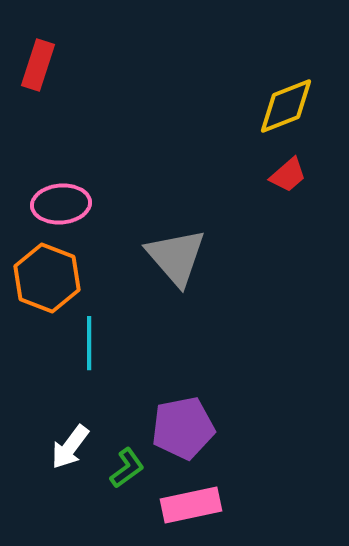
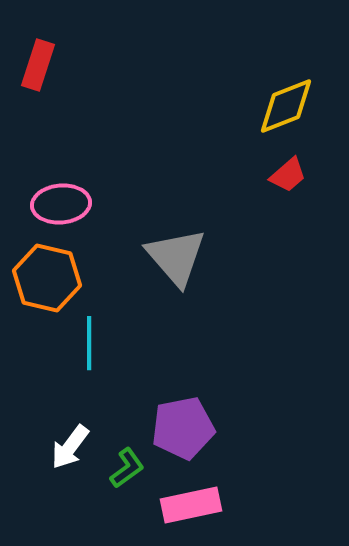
orange hexagon: rotated 8 degrees counterclockwise
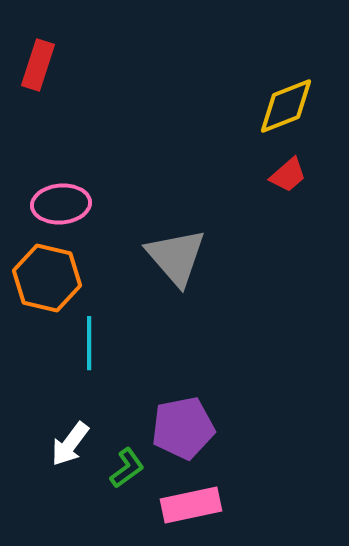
white arrow: moved 3 px up
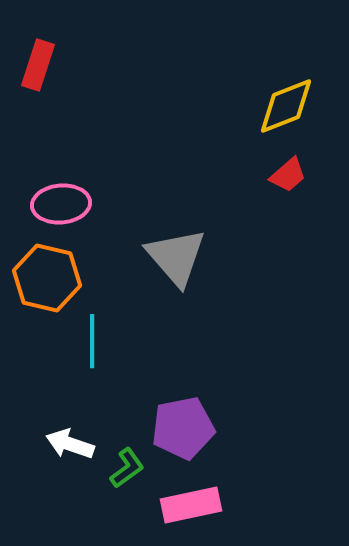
cyan line: moved 3 px right, 2 px up
white arrow: rotated 72 degrees clockwise
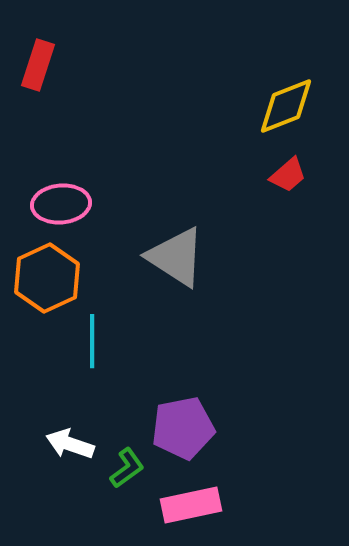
gray triangle: rotated 16 degrees counterclockwise
orange hexagon: rotated 22 degrees clockwise
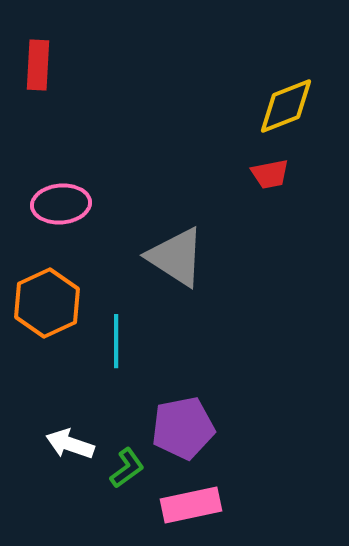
red rectangle: rotated 15 degrees counterclockwise
red trapezoid: moved 18 px left, 1 px up; rotated 30 degrees clockwise
orange hexagon: moved 25 px down
cyan line: moved 24 px right
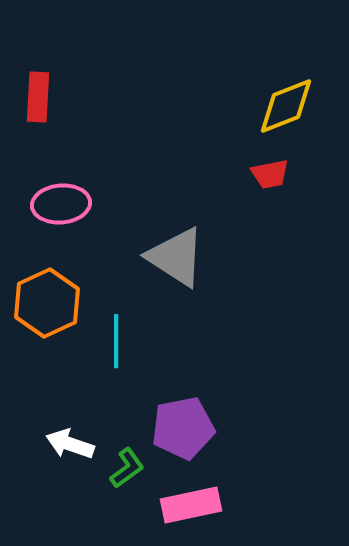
red rectangle: moved 32 px down
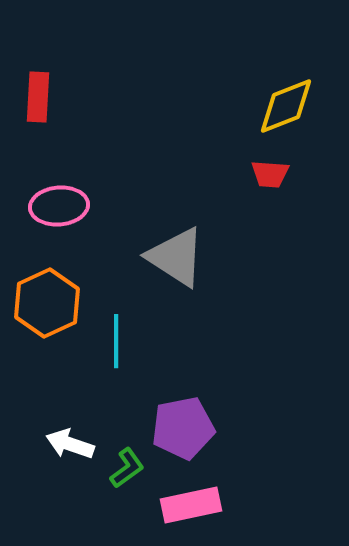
red trapezoid: rotated 15 degrees clockwise
pink ellipse: moved 2 px left, 2 px down
